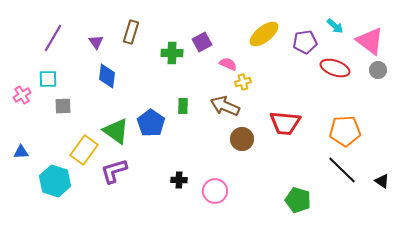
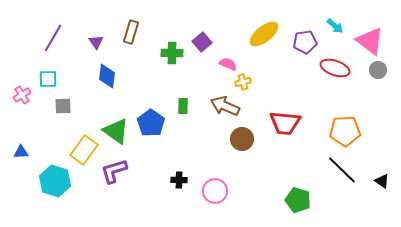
purple square: rotated 12 degrees counterclockwise
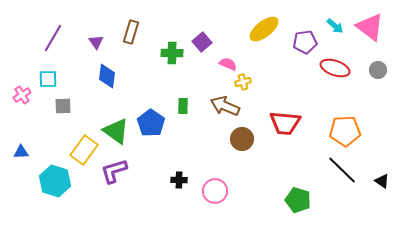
yellow ellipse: moved 5 px up
pink triangle: moved 14 px up
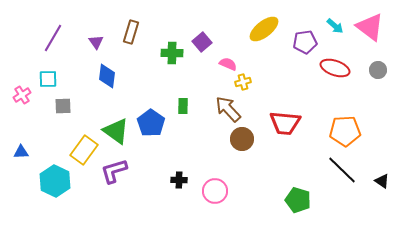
brown arrow: moved 3 px right, 3 px down; rotated 24 degrees clockwise
cyan hexagon: rotated 8 degrees clockwise
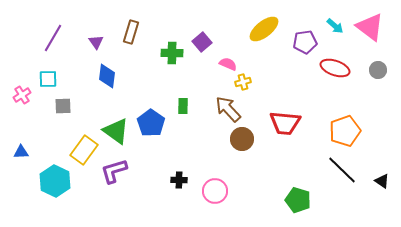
orange pentagon: rotated 16 degrees counterclockwise
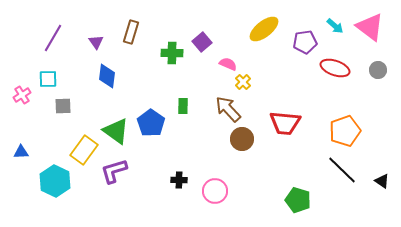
yellow cross: rotated 28 degrees counterclockwise
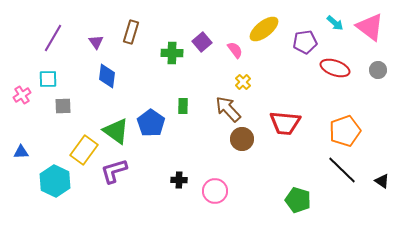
cyan arrow: moved 3 px up
pink semicircle: moved 7 px right, 14 px up; rotated 30 degrees clockwise
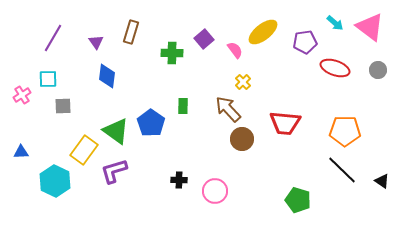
yellow ellipse: moved 1 px left, 3 px down
purple square: moved 2 px right, 3 px up
orange pentagon: rotated 20 degrees clockwise
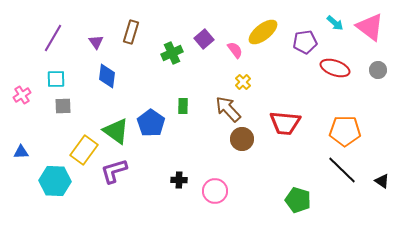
green cross: rotated 25 degrees counterclockwise
cyan square: moved 8 px right
cyan hexagon: rotated 24 degrees counterclockwise
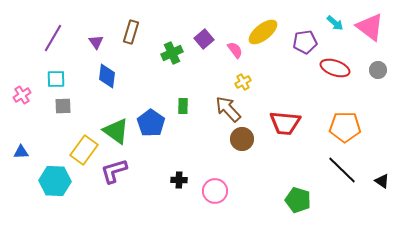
yellow cross: rotated 14 degrees clockwise
orange pentagon: moved 4 px up
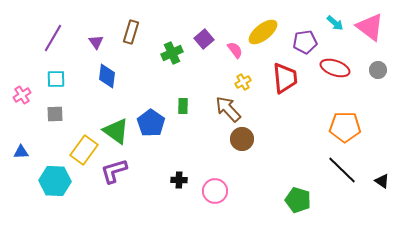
gray square: moved 8 px left, 8 px down
red trapezoid: moved 45 px up; rotated 100 degrees counterclockwise
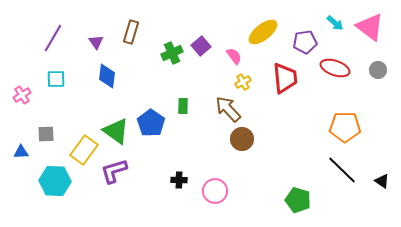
purple square: moved 3 px left, 7 px down
pink semicircle: moved 1 px left, 6 px down
gray square: moved 9 px left, 20 px down
